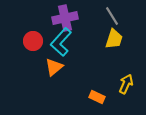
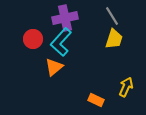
red circle: moved 2 px up
yellow arrow: moved 3 px down
orange rectangle: moved 1 px left, 3 px down
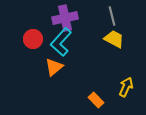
gray line: rotated 18 degrees clockwise
yellow trapezoid: rotated 80 degrees counterclockwise
orange rectangle: rotated 21 degrees clockwise
